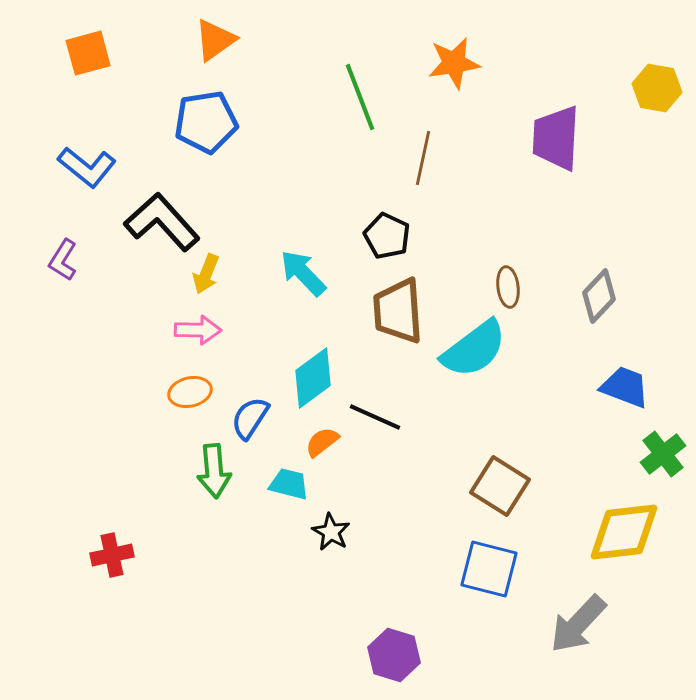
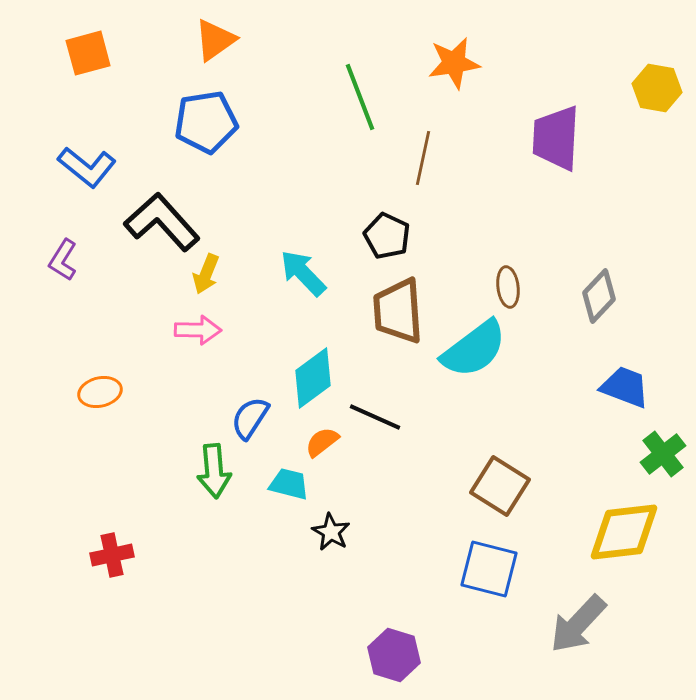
orange ellipse: moved 90 px left
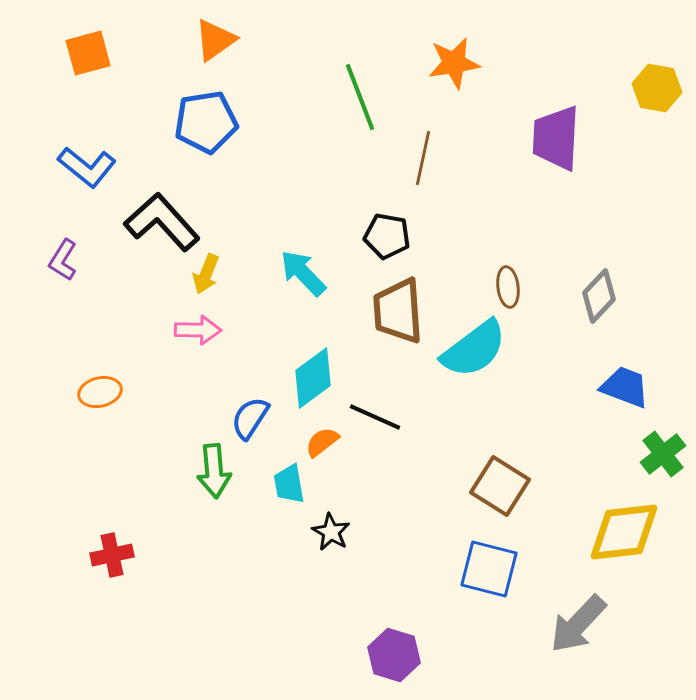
black pentagon: rotated 15 degrees counterclockwise
cyan trapezoid: rotated 114 degrees counterclockwise
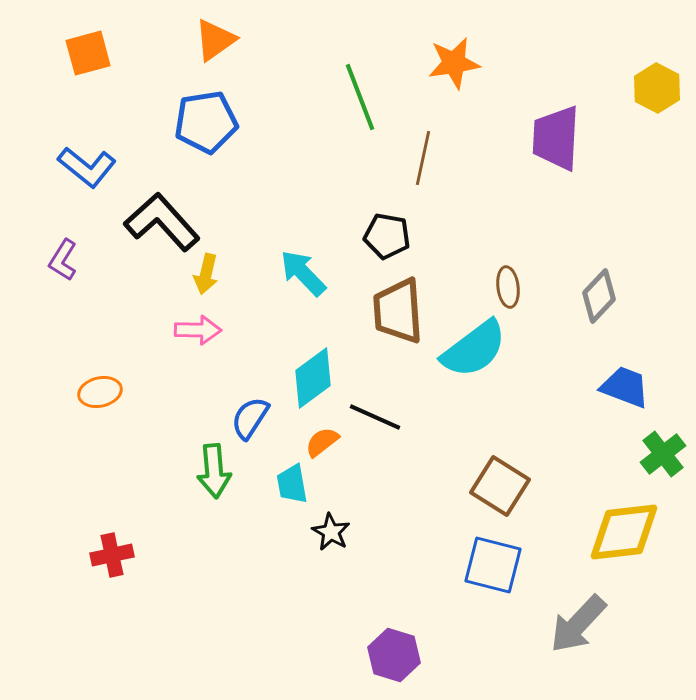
yellow hexagon: rotated 18 degrees clockwise
yellow arrow: rotated 9 degrees counterclockwise
cyan trapezoid: moved 3 px right
blue square: moved 4 px right, 4 px up
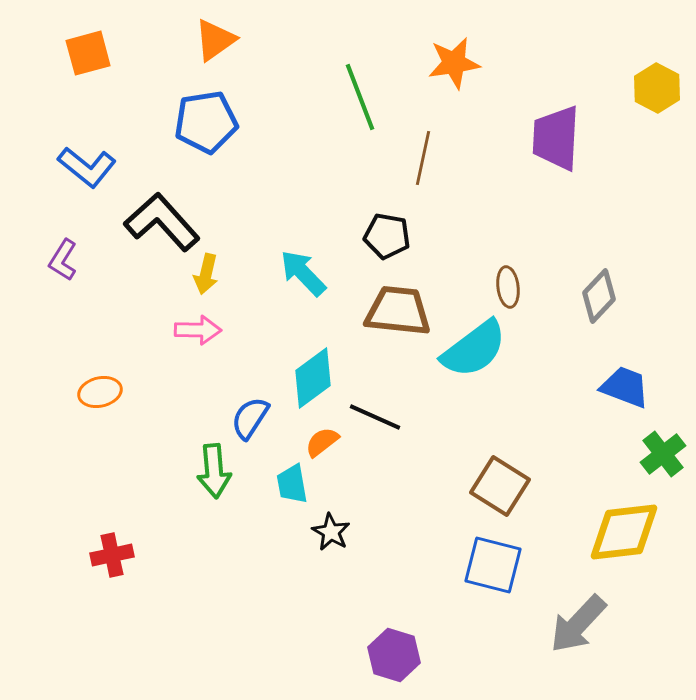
brown trapezoid: rotated 100 degrees clockwise
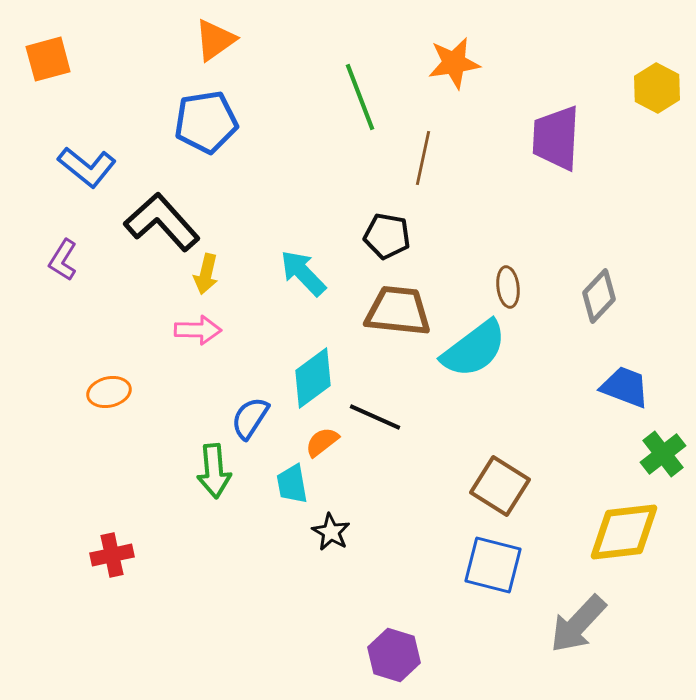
orange square: moved 40 px left, 6 px down
orange ellipse: moved 9 px right
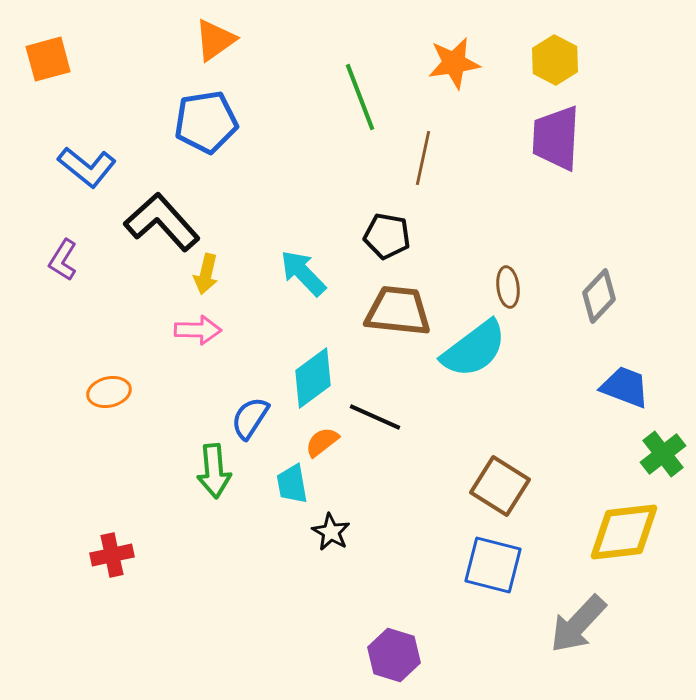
yellow hexagon: moved 102 px left, 28 px up
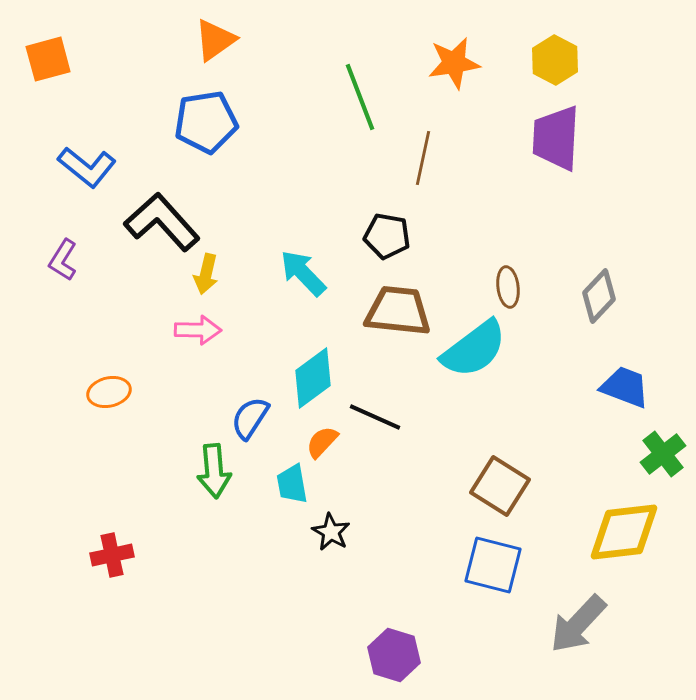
orange semicircle: rotated 9 degrees counterclockwise
